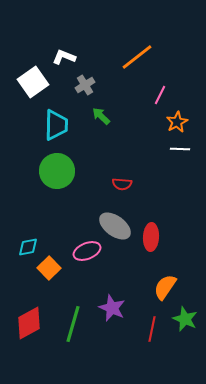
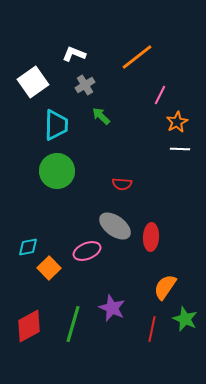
white L-shape: moved 10 px right, 3 px up
red diamond: moved 3 px down
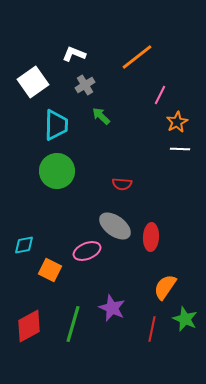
cyan diamond: moved 4 px left, 2 px up
orange square: moved 1 px right, 2 px down; rotated 20 degrees counterclockwise
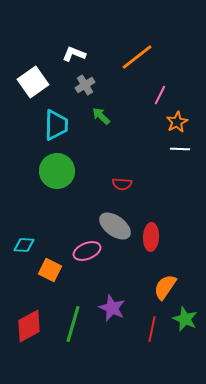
cyan diamond: rotated 15 degrees clockwise
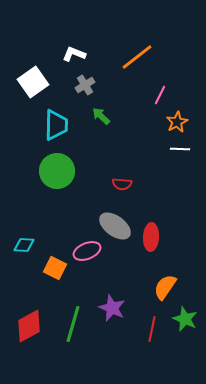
orange square: moved 5 px right, 2 px up
